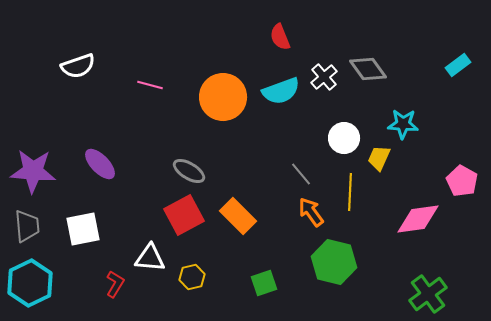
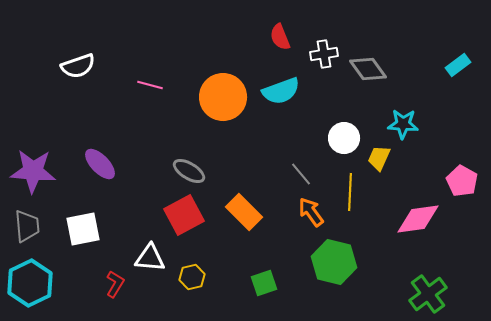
white cross: moved 23 px up; rotated 32 degrees clockwise
orange rectangle: moved 6 px right, 4 px up
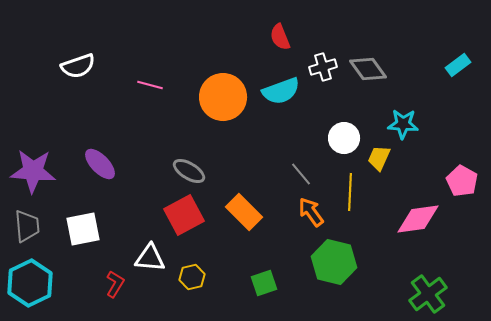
white cross: moved 1 px left, 13 px down; rotated 8 degrees counterclockwise
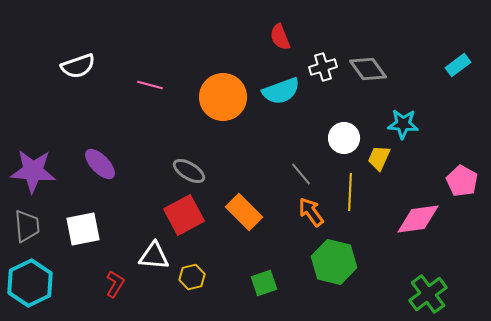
white triangle: moved 4 px right, 2 px up
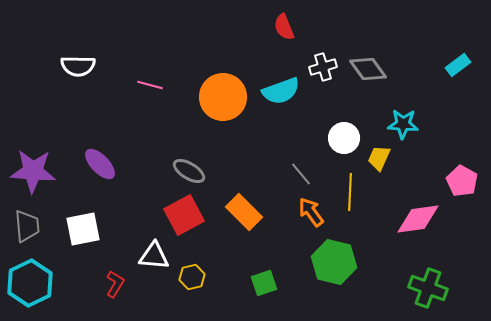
red semicircle: moved 4 px right, 10 px up
white semicircle: rotated 20 degrees clockwise
green cross: moved 6 px up; rotated 33 degrees counterclockwise
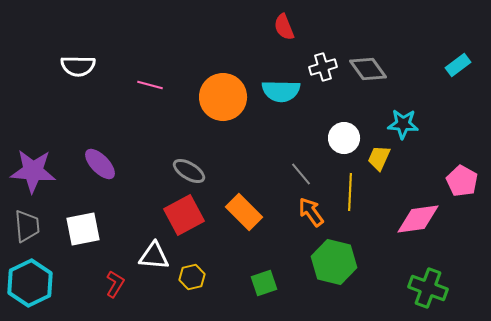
cyan semicircle: rotated 21 degrees clockwise
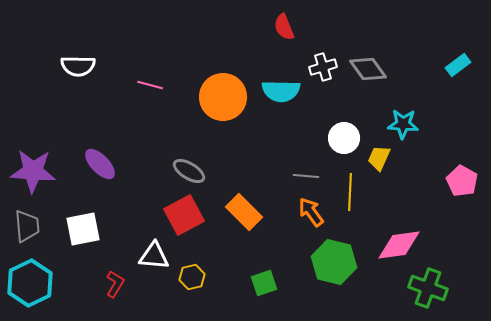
gray line: moved 5 px right, 2 px down; rotated 45 degrees counterclockwise
pink diamond: moved 19 px left, 26 px down
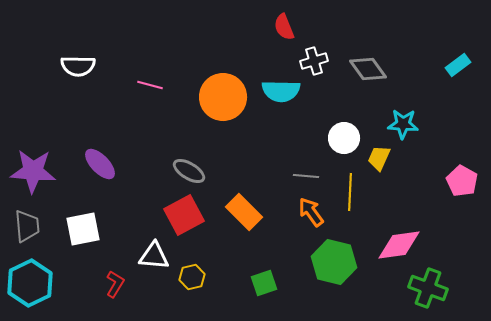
white cross: moved 9 px left, 6 px up
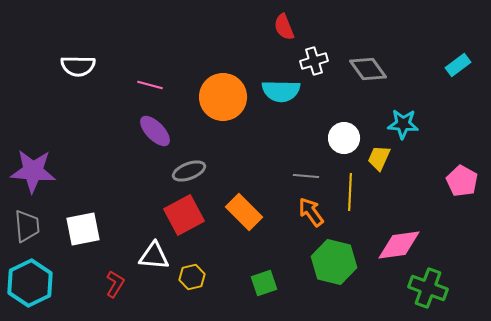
purple ellipse: moved 55 px right, 33 px up
gray ellipse: rotated 52 degrees counterclockwise
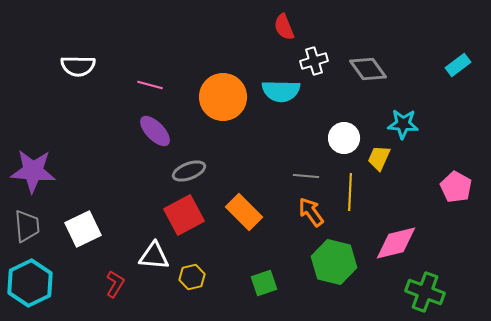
pink pentagon: moved 6 px left, 6 px down
white square: rotated 15 degrees counterclockwise
pink diamond: moved 3 px left, 2 px up; rotated 6 degrees counterclockwise
green cross: moved 3 px left, 4 px down
